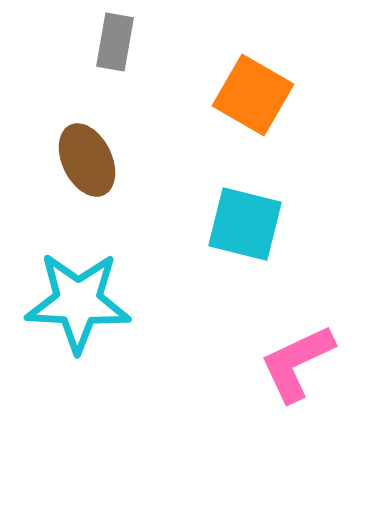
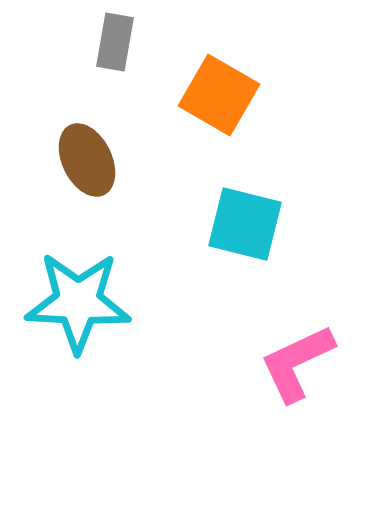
orange square: moved 34 px left
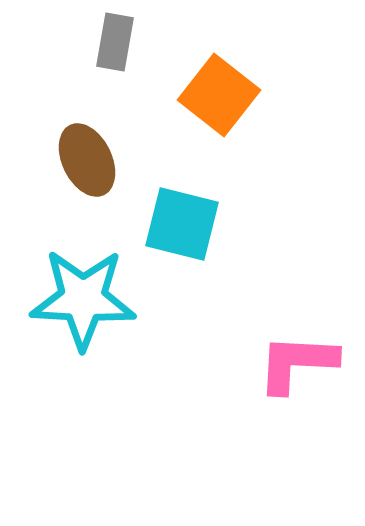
orange square: rotated 8 degrees clockwise
cyan square: moved 63 px left
cyan star: moved 5 px right, 3 px up
pink L-shape: rotated 28 degrees clockwise
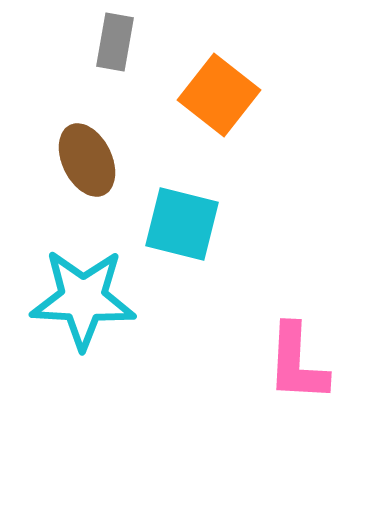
pink L-shape: rotated 90 degrees counterclockwise
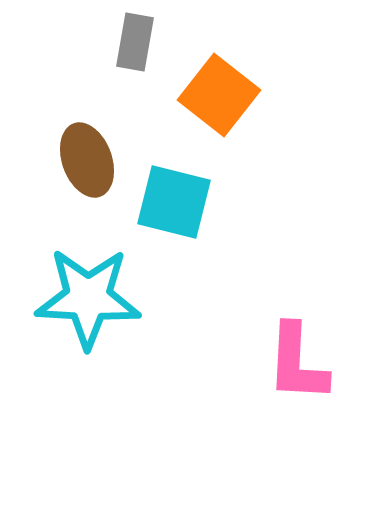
gray rectangle: moved 20 px right
brown ellipse: rotated 6 degrees clockwise
cyan square: moved 8 px left, 22 px up
cyan star: moved 5 px right, 1 px up
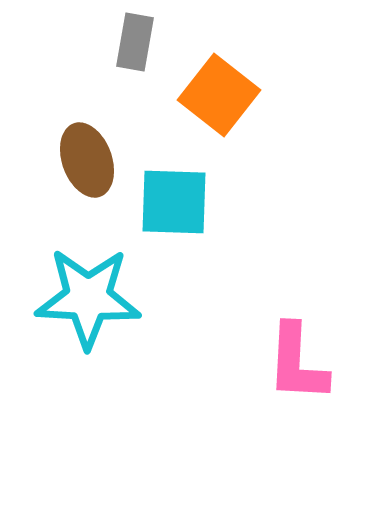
cyan square: rotated 12 degrees counterclockwise
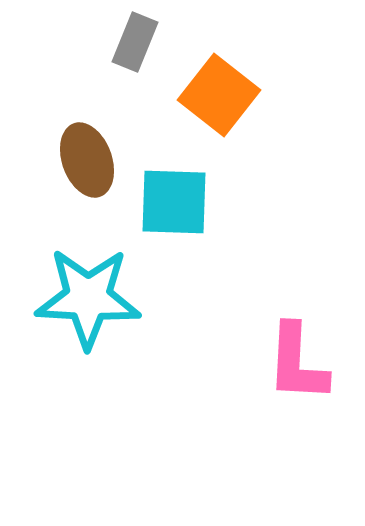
gray rectangle: rotated 12 degrees clockwise
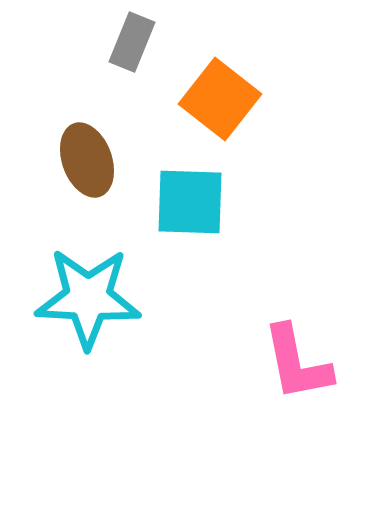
gray rectangle: moved 3 px left
orange square: moved 1 px right, 4 px down
cyan square: moved 16 px right
pink L-shape: rotated 14 degrees counterclockwise
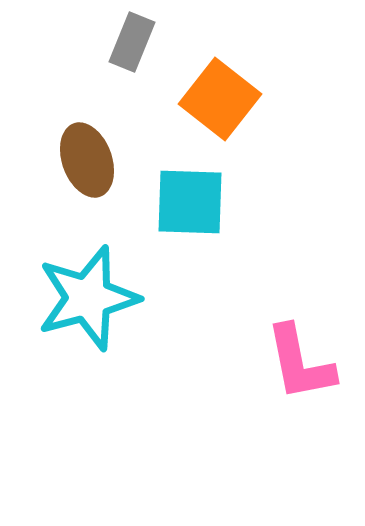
cyan star: rotated 18 degrees counterclockwise
pink L-shape: moved 3 px right
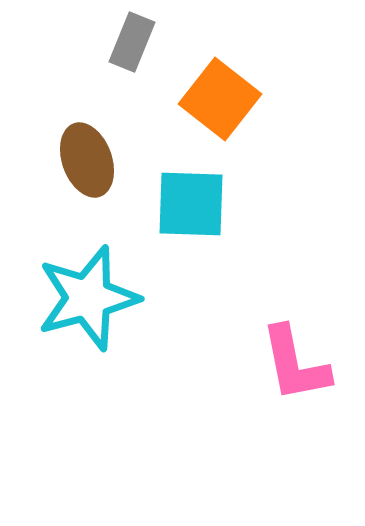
cyan square: moved 1 px right, 2 px down
pink L-shape: moved 5 px left, 1 px down
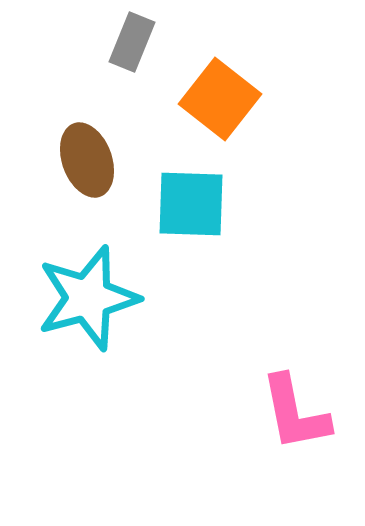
pink L-shape: moved 49 px down
